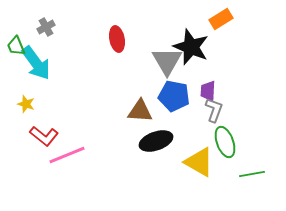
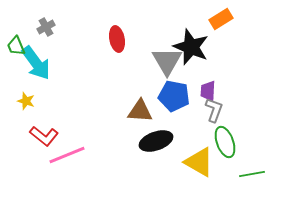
yellow star: moved 3 px up
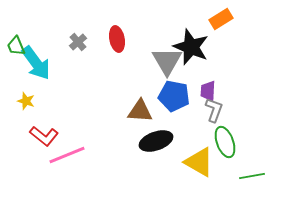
gray cross: moved 32 px right, 15 px down; rotated 12 degrees counterclockwise
green line: moved 2 px down
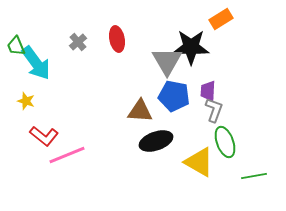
black star: rotated 21 degrees counterclockwise
green line: moved 2 px right
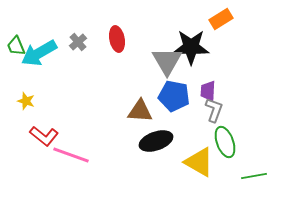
cyan arrow: moved 3 px right, 10 px up; rotated 96 degrees clockwise
pink line: moved 4 px right; rotated 42 degrees clockwise
